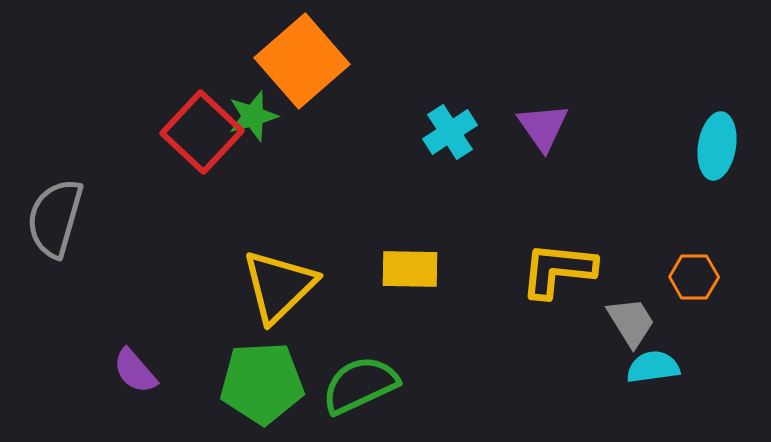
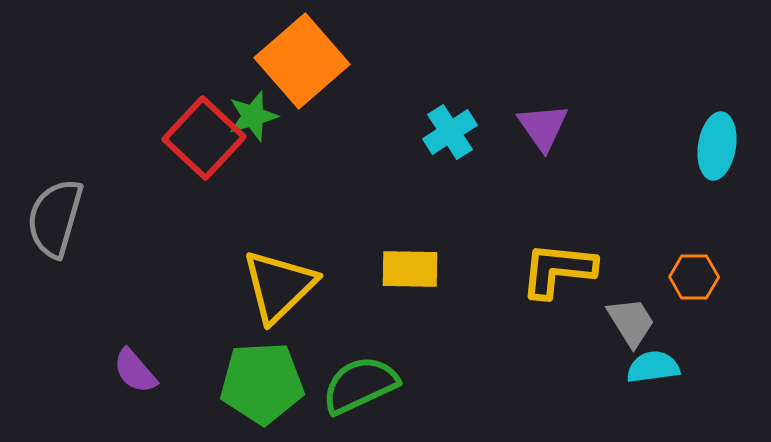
red square: moved 2 px right, 6 px down
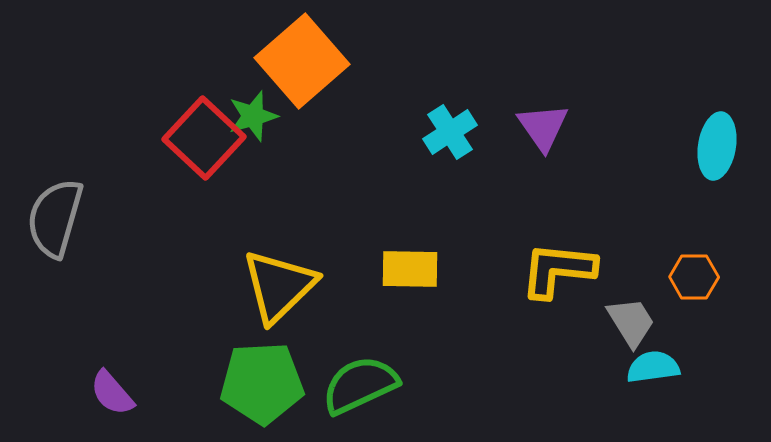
purple semicircle: moved 23 px left, 22 px down
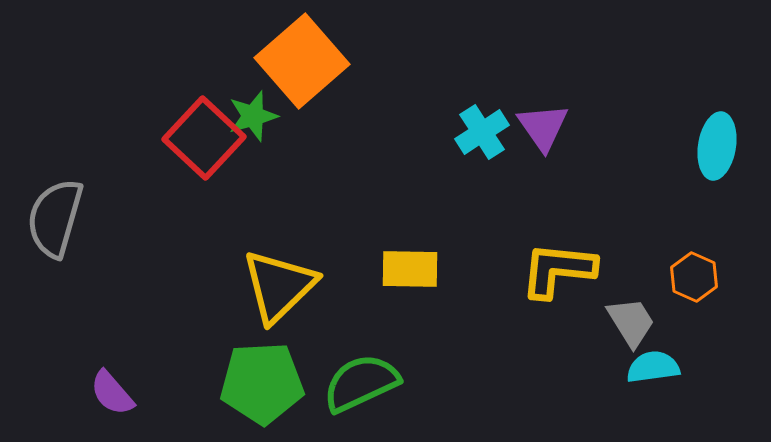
cyan cross: moved 32 px right
orange hexagon: rotated 24 degrees clockwise
green semicircle: moved 1 px right, 2 px up
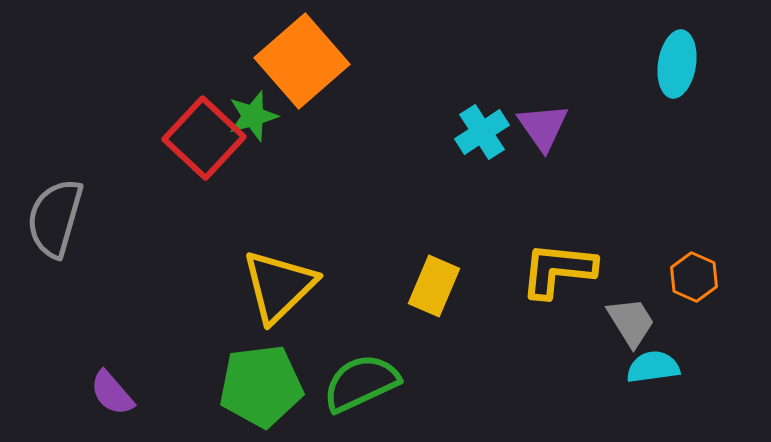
cyan ellipse: moved 40 px left, 82 px up
yellow rectangle: moved 24 px right, 17 px down; rotated 68 degrees counterclockwise
green pentagon: moved 1 px left, 3 px down; rotated 4 degrees counterclockwise
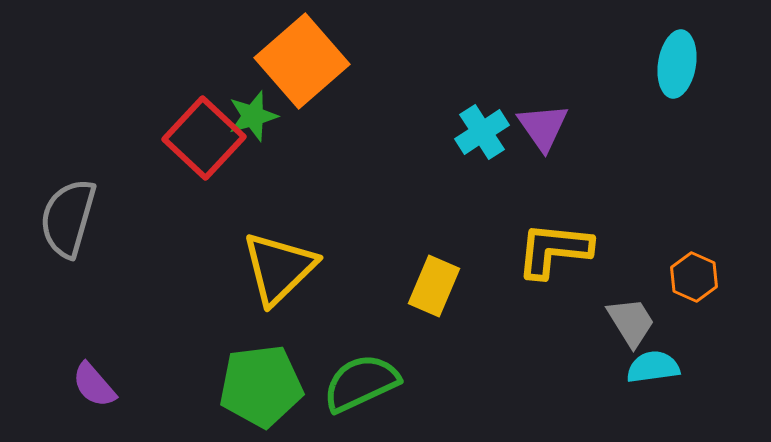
gray semicircle: moved 13 px right
yellow L-shape: moved 4 px left, 20 px up
yellow triangle: moved 18 px up
purple semicircle: moved 18 px left, 8 px up
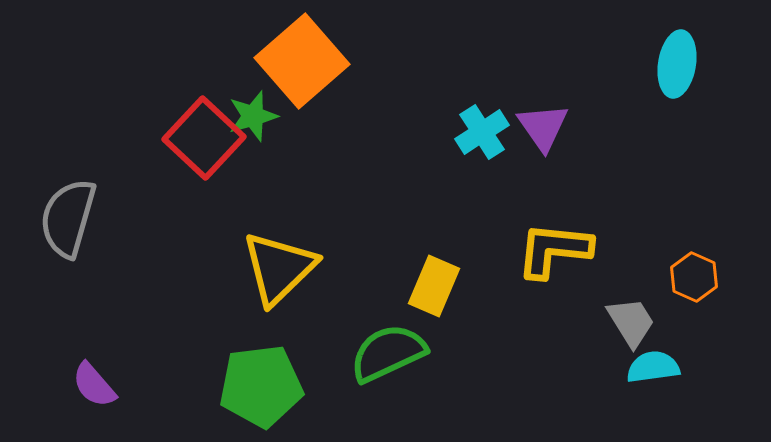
green semicircle: moved 27 px right, 30 px up
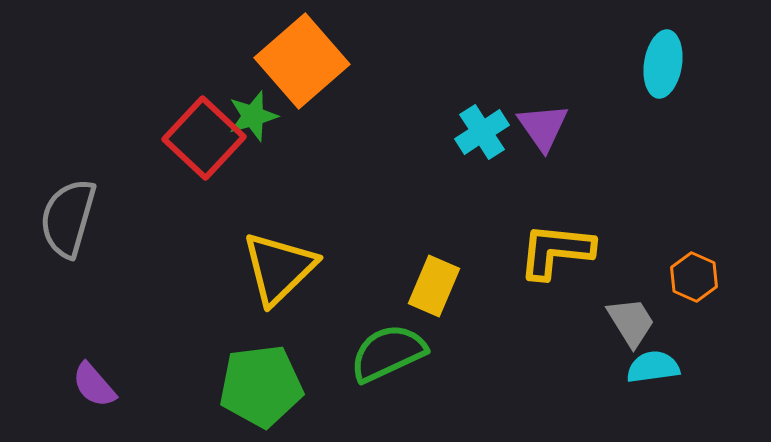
cyan ellipse: moved 14 px left
yellow L-shape: moved 2 px right, 1 px down
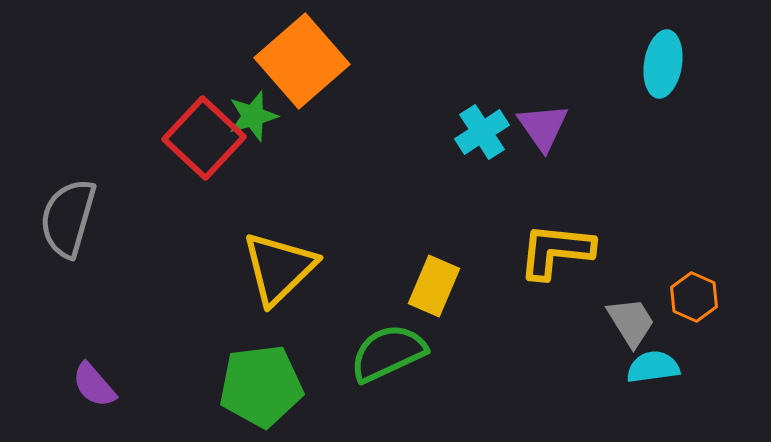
orange hexagon: moved 20 px down
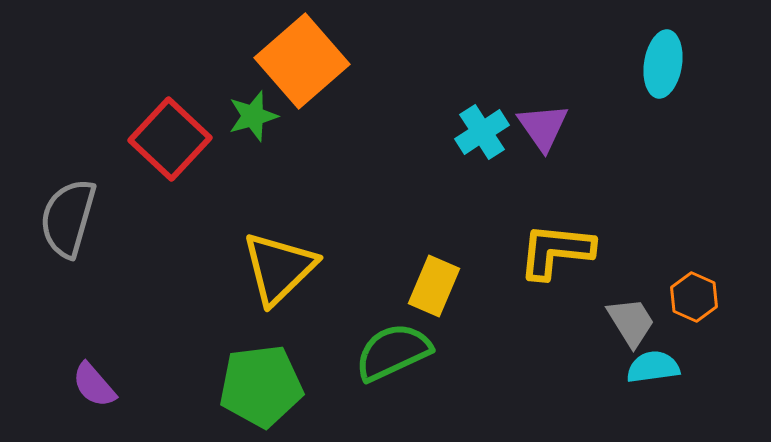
red square: moved 34 px left, 1 px down
green semicircle: moved 5 px right, 1 px up
